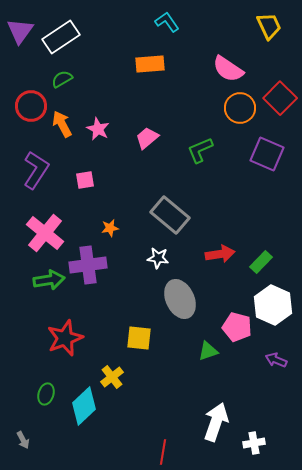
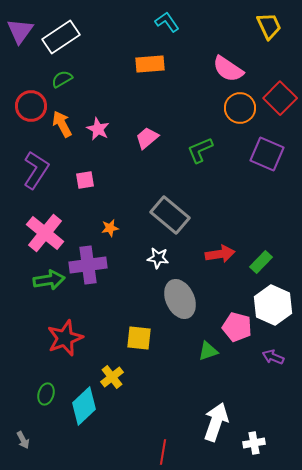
purple arrow: moved 3 px left, 3 px up
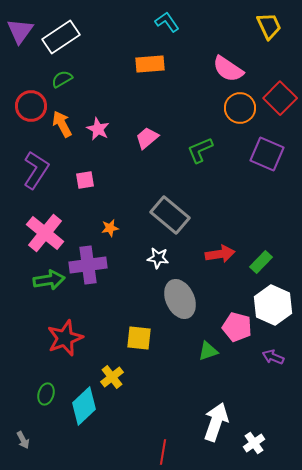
white cross: rotated 25 degrees counterclockwise
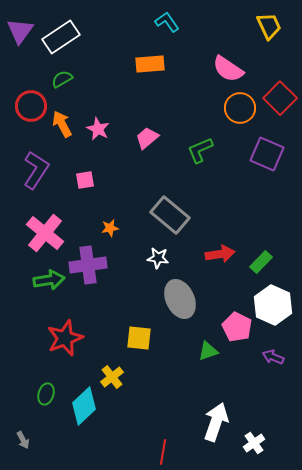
pink pentagon: rotated 12 degrees clockwise
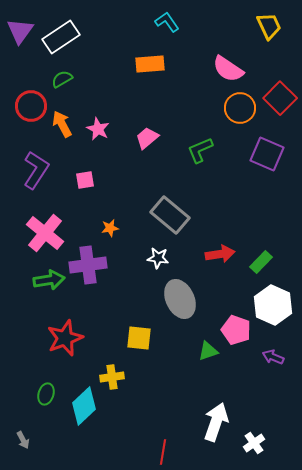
pink pentagon: moved 1 px left, 3 px down; rotated 8 degrees counterclockwise
yellow cross: rotated 30 degrees clockwise
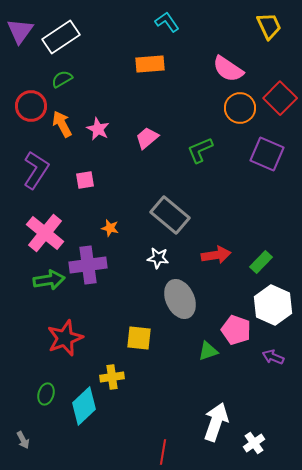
orange star: rotated 24 degrees clockwise
red arrow: moved 4 px left, 1 px down
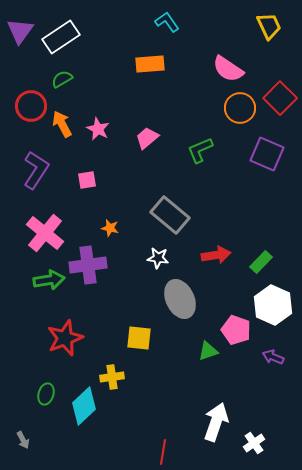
pink square: moved 2 px right
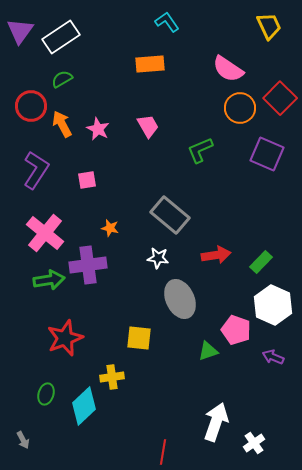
pink trapezoid: moved 1 px right, 12 px up; rotated 100 degrees clockwise
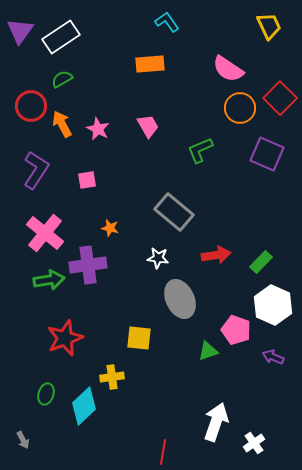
gray rectangle: moved 4 px right, 3 px up
